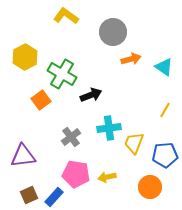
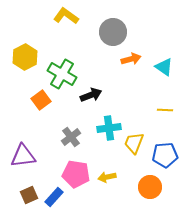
yellow line: rotated 63 degrees clockwise
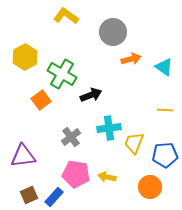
yellow arrow: rotated 24 degrees clockwise
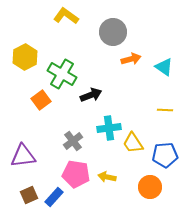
gray cross: moved 2 px right, 4 px down
yellow trapezoid: moved 1 px left; rotated 55 degrees counterclockwise
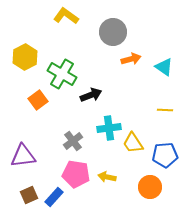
orange square: moved 3 px left
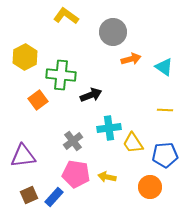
green cross: moved 1 px left, 1 px down; rotated 24 degrees counterclockwise
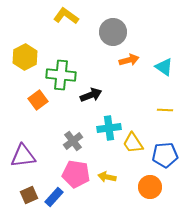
orange arrow: moved 2 px left, 1 px down
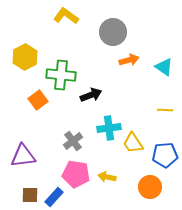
brown square: moved 1 px right; rotated 24 degrees clockwise
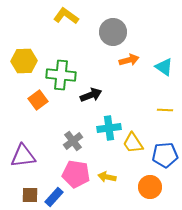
yellow hexagon: moved 1 px left, 4 px down; rotated 25 degrees clockwise
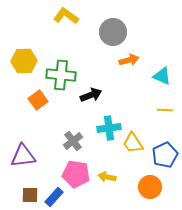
cyan triangle: moved 2 px left, 9 px down; rotated 12 degrees counterclockwise
blue pentagon: rotated 20 degrees counterclockwise
